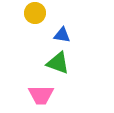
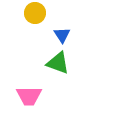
blue triangle: rotated 48 degrees clockwise
pink trapezoid: moved 12 px left, 1 px down
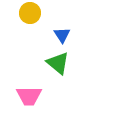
yellow circle: moved 5 px left
green triangle: rotated 20 degrees clockwise
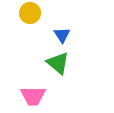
pink trapezoid: moved 4 px right
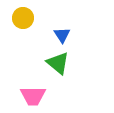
yellow circle: moved 7 px left, 5 px down
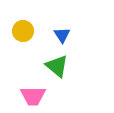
yellow circle: moved 13 px down
green triangle: moved 1 px left, 3 px down
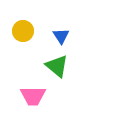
blue triangle: moved 1 px left, 1 px down
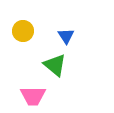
blue triangle: moved 5 px right
green triangle: moved 2 px left, 1 px up
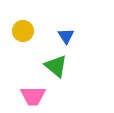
green triangle: moved 1 px right, 1 px down
